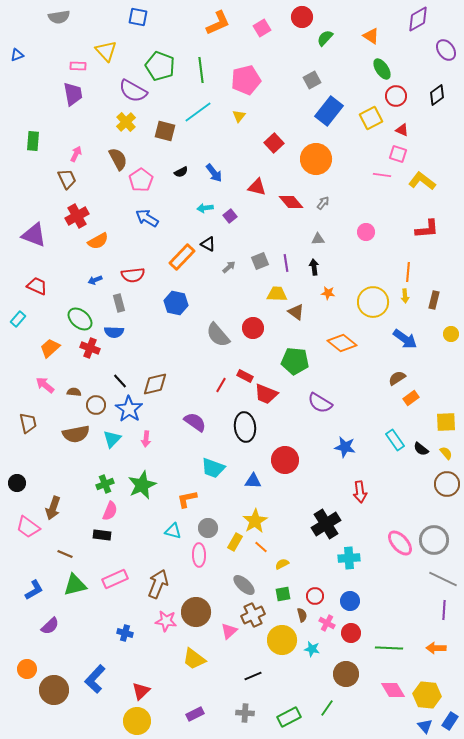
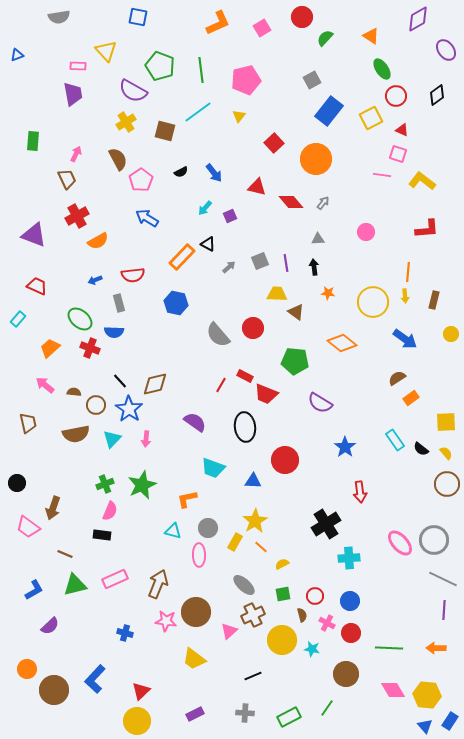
yellow cross at (126, 122): rotated 12 degrees clockwise
cyan arrow at (205, 208): rotated 42 degrees counterclockwise
purple square at (230, 216): rotated 16 degrees clockwise
blue star at (345, 447): rotated 25 degrees clockwise
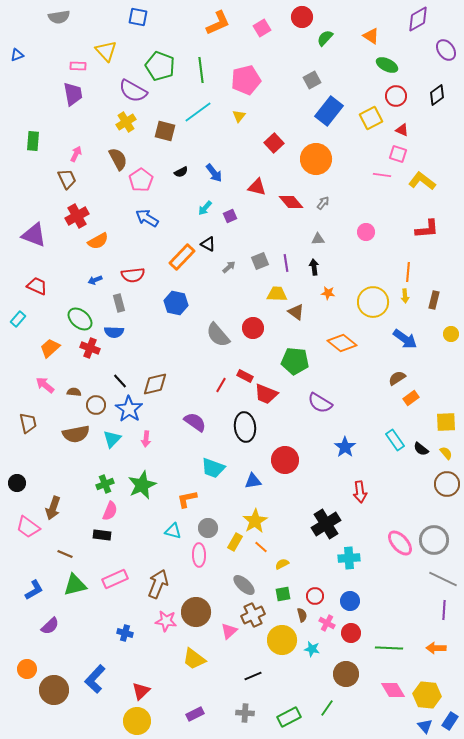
green ellipse at (382, 69): moved 5 px right, 4 px up; rotated 30 degrees counterclockwise
blue triangle at (253, 481): rotated 12 degrees counterclockwise
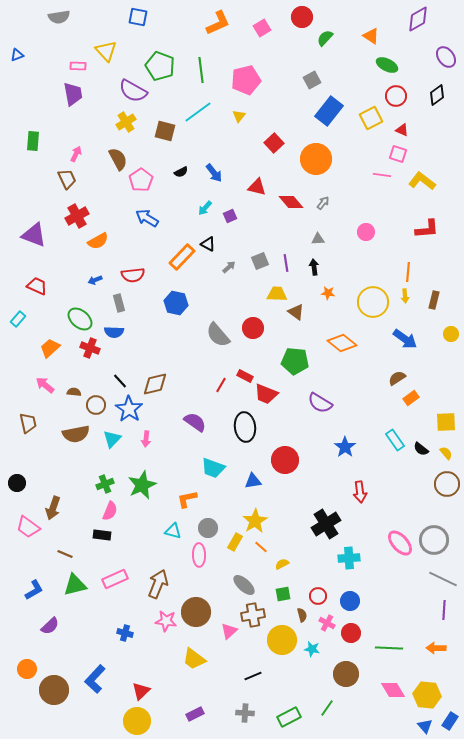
purple ellipse at (446, 50): moved 7 px down
red circle at (315, 596): moved 3 px right
brown cross at (253, 615): rotated 15 degrees clockwise
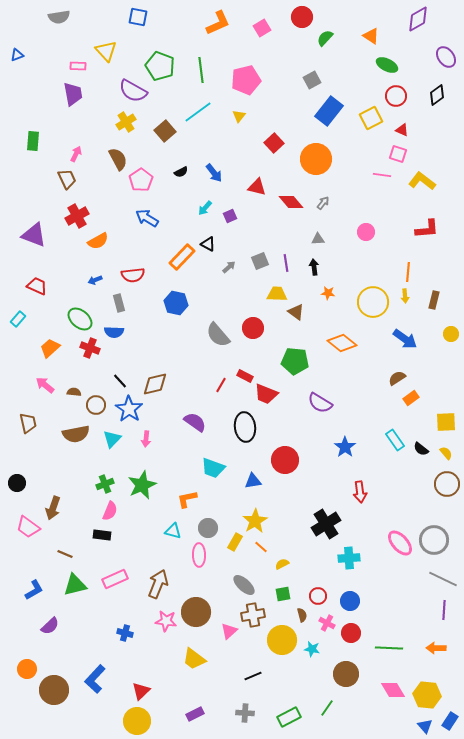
brown square at (165, 131): rotated 35 degrees clockwise
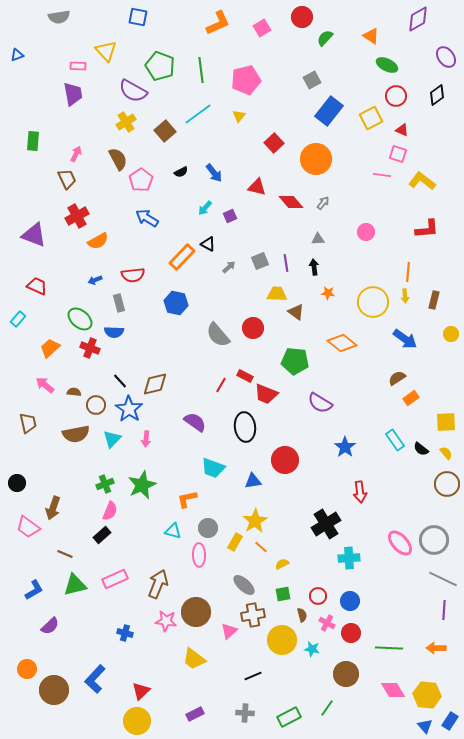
cyan line at (198, 112): moved 2 px down
black rectangle at (102, 535): rotated 48 degrees counterclockwise
